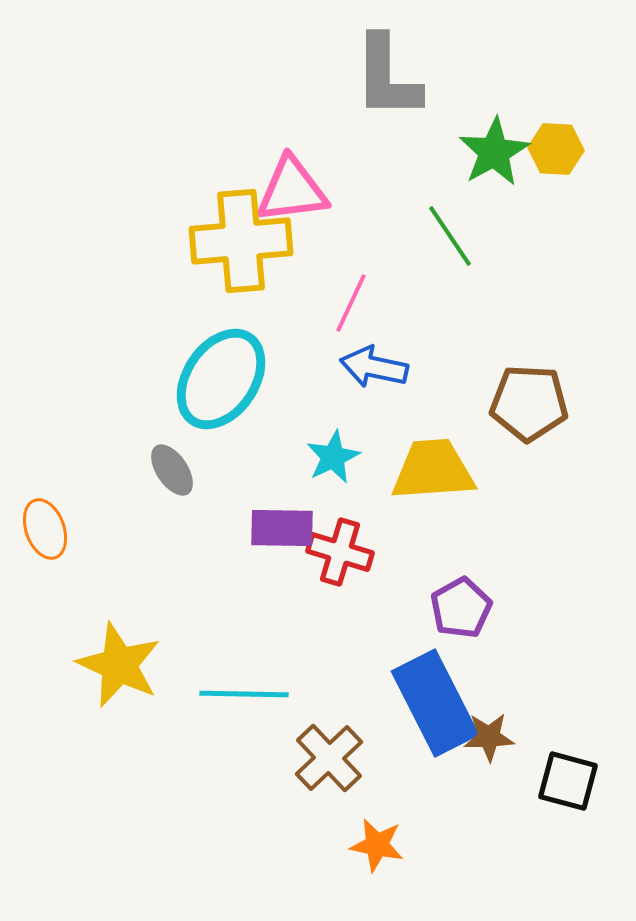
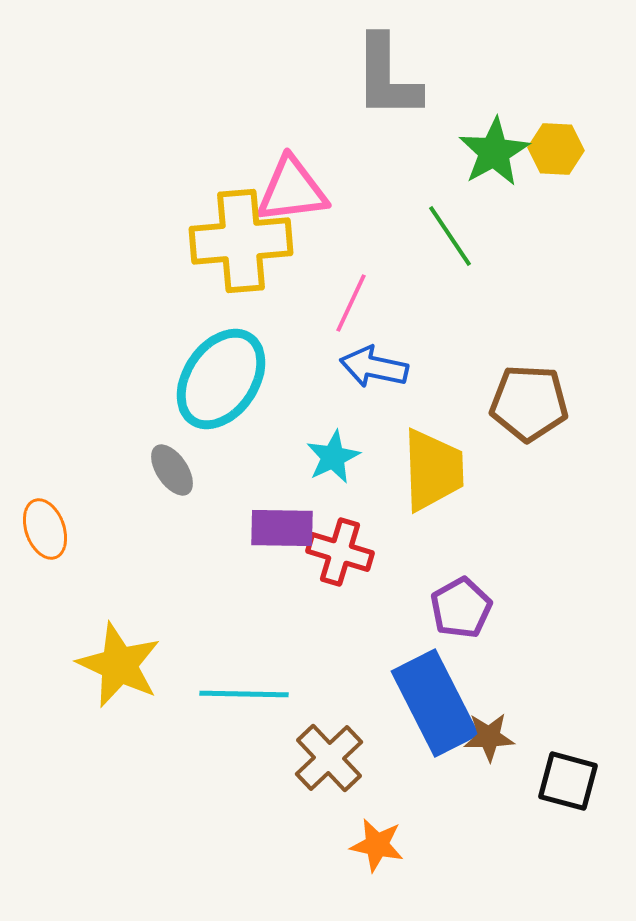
yellow trapezoid: rotated 92 degrees clockwise
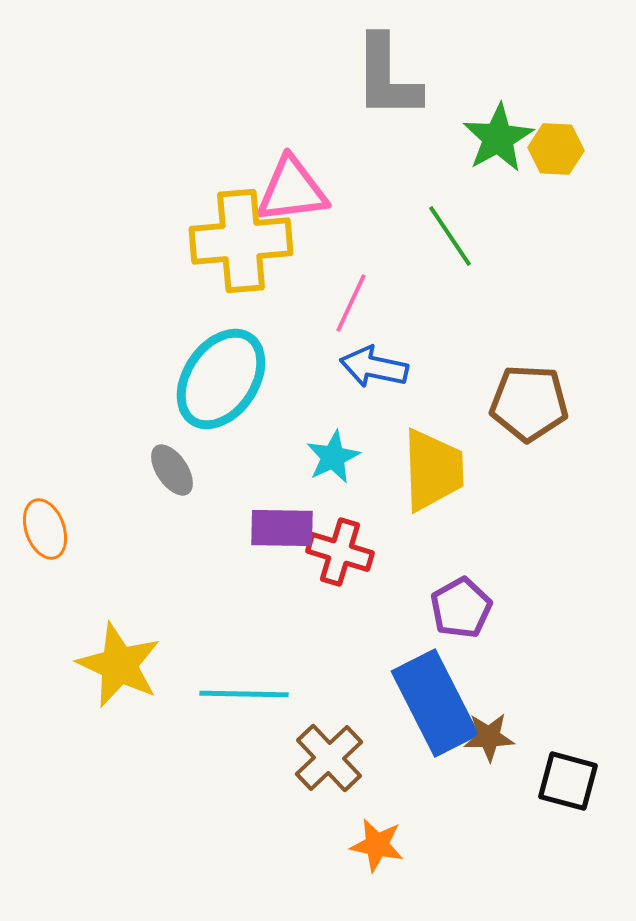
green star: moved 4 px right, 14 px up
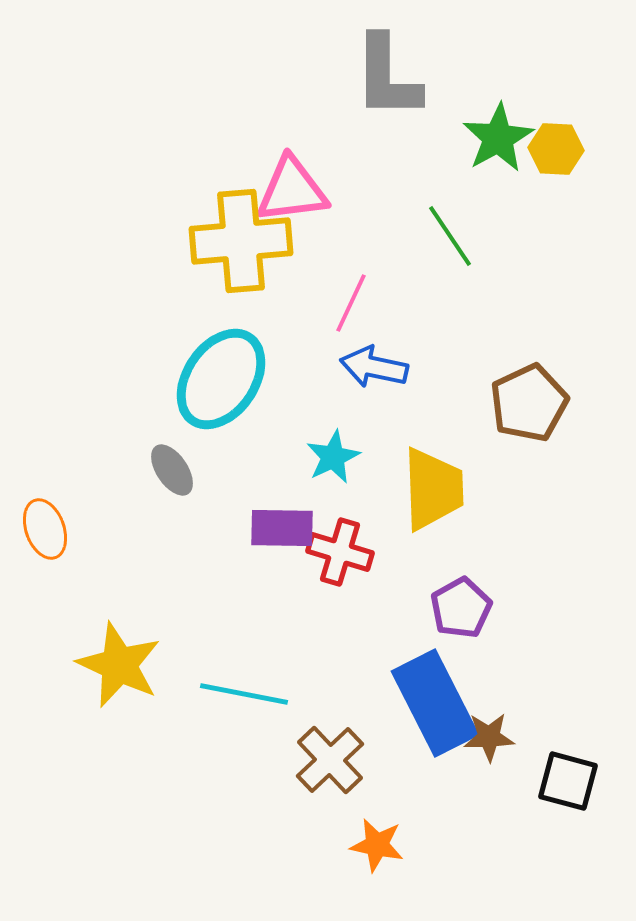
brown pentagon: rotated 28 degrees counterclockwise
yellow trapezoid: moved 19 px down
cyan line: rotated 10 degrees clockwise
brown cross: moved 1 px right, 2 px down
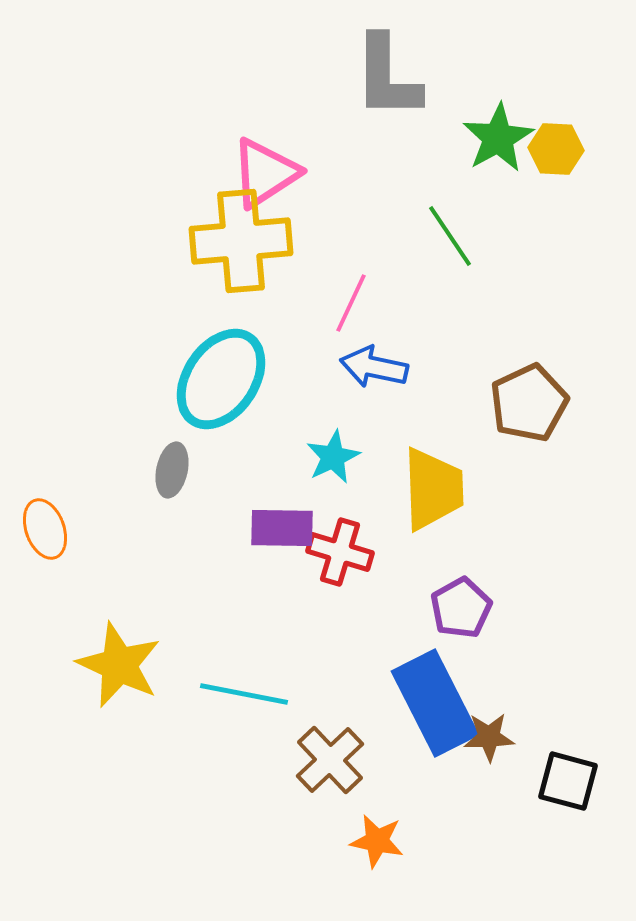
pink triangle: moved 27 px left, 17 px up; rotated 26 degrees counterclockwise
gray ellipse: rotated 46 degrees clockwise
orange star: moved 4 px up
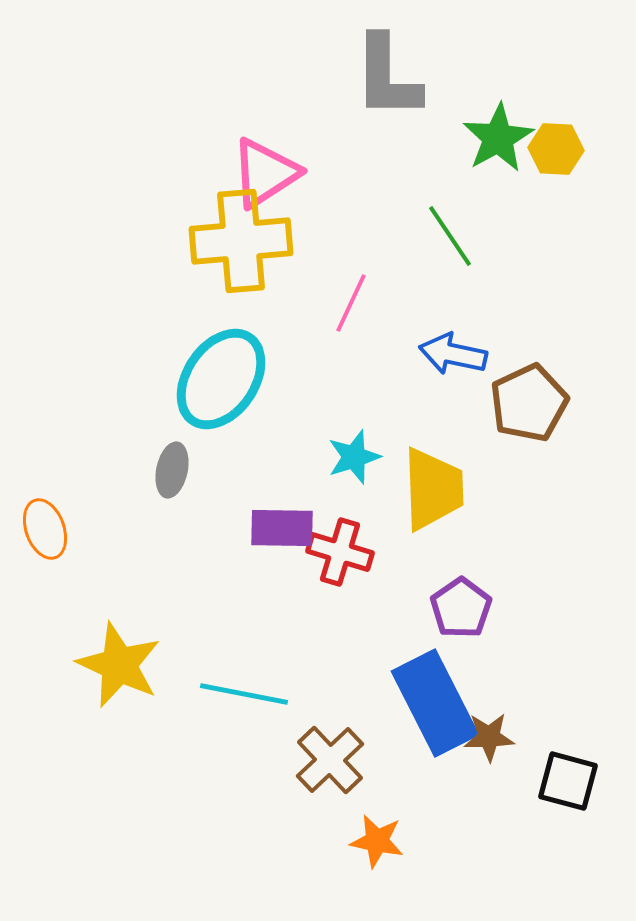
blue arrow: moved 79 px right, 13 px up
cyan star: moved 21 px right; rotated 8 degrees clockwise
purple pentagon: rotated 6 degrees counterclockwise
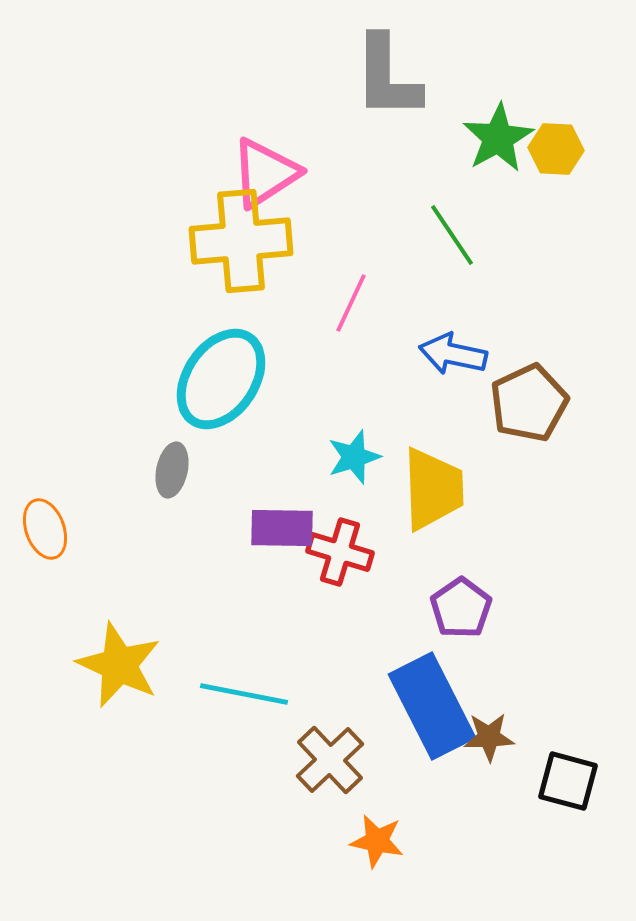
green line: moved 2 px right, 1 px up
blue rectangle: moved 3 px left, 3 px down
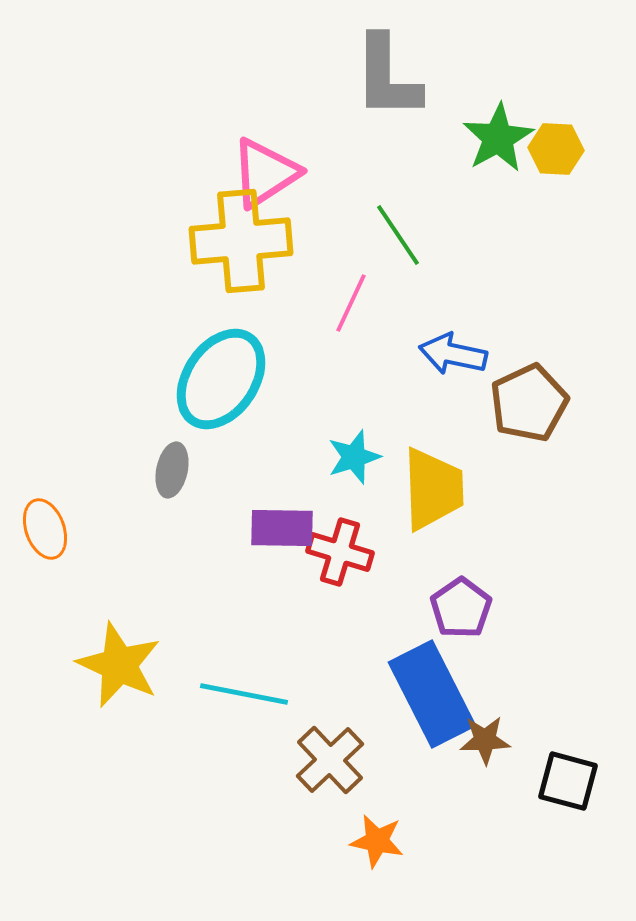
green line: moved 54 px left
blue rectangle: moved 12 px up
brown star: moved 4 px left, 3 px down
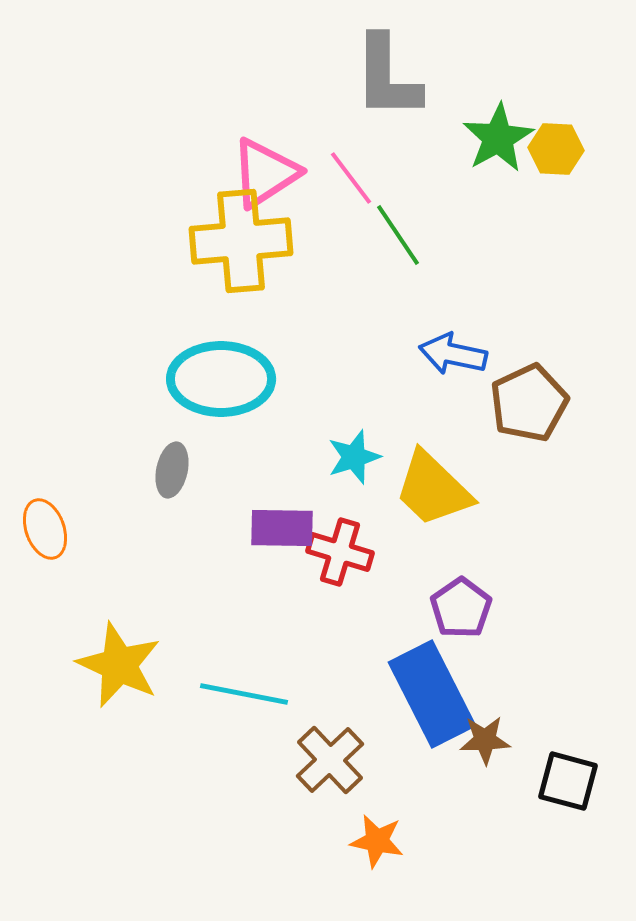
pink line: moved 125 px up; rotated 62 degrees counterclockwise
cyan ellipse: rotated 56 degrees clockwise
yellow trapezoid: rotated 136 degrees clockwise
